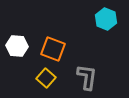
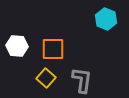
orange square: rotated 20 degrees counterclockwise
gray L-shape: moved 5 px left, 3 px down
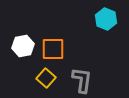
white hexagon: moved 6 px right; rotated 15 degrees counterclockwise
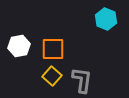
white hexagon: moved 4 px left
yellow square: moved 6 px right, 2 px up
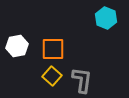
cyan hexagon: moved 1 px up
white hexagon: moved 2 px left
